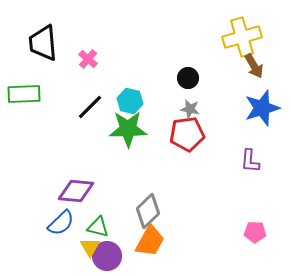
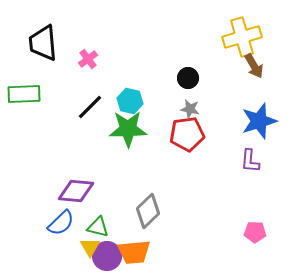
pink cross: rotated 12 degrees clockwise
blue star: moved 3 px left, 13 px down
orange trapezoid: moved 16 px left, 11 px down; rotated 56 degrees clockwise
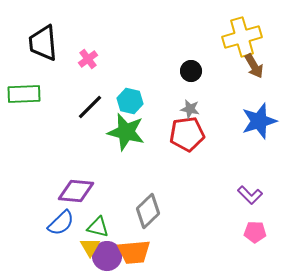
black circle: moved 3 px right, 7 px up
green star: moved 2 px left, 3 px down; rotated 15 degrees clockwise
purple L-shape: moved 34 px down; rotated 50 degrees counterclockwise
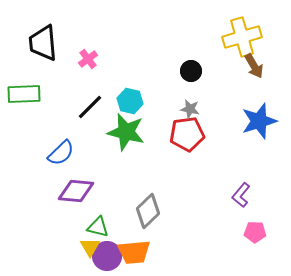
purple L-shape: moved 9 px left; rotated 85 degrees clockwise
blue semicircle: moved 70 px up
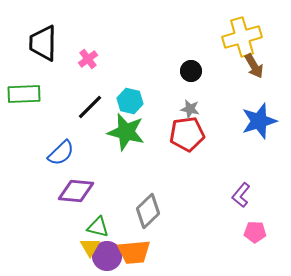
black trapezoid: rotated 6 degrees clockwise
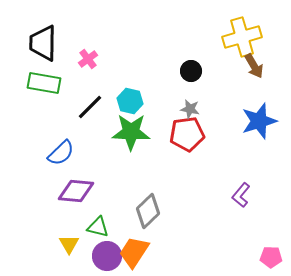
green rectangle: moved 20 px right, 11 px up; rotated 12 degrees clockwise
green star: moved 5 px right; rotated 12 degrees counterclockwise
pink pentagon: moved 16 px right, 25 px down
yellow triangle: moved 21 px left, 3 px up
orange trapezoid: rotated 128 degrees clockwise
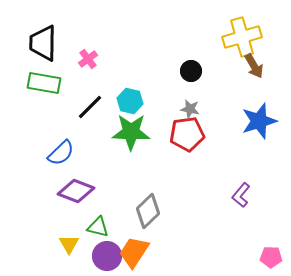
purple diamond: rotated 15 degrees clockwise
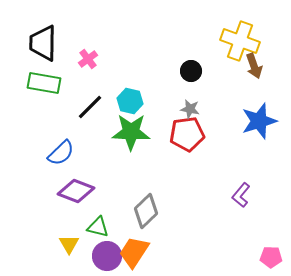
yellow cross: moved 2 px left, 4 px down; rotated 36 degrees clockwise
brown arrow: rotated 10 degrees clockwise
gray diamond: moved 2 px left
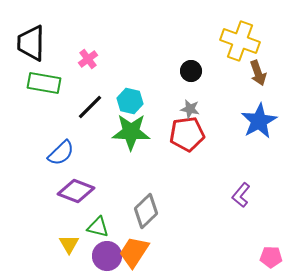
black trapezoid: moved 12 px left
brown arrow: moved 4 px right, 7 px down
blue star: rotated 12 degrees counterclockwise
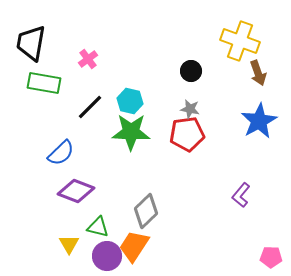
black trapezoid: rotated 9 degrees clockwise
orange trapezoid: moved 6 px up
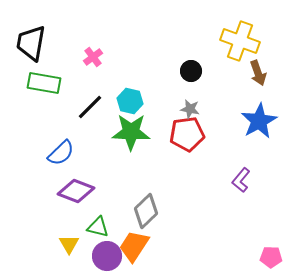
pink cross: moved 5 px right, 2 px up
purple L-shape: moved 15 px up
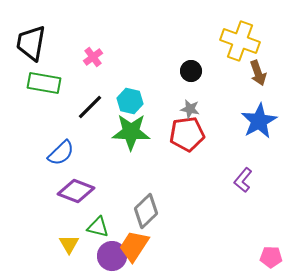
purple L-shape: moved 2 px right
purple circle: moved 5 px right
